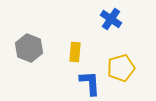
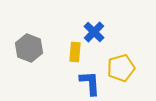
blue cross: moved 17 px left, 13 px down; rotated 10 degrees clockwise
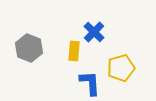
yellow rectangle: moved 1 px left, 1 px up
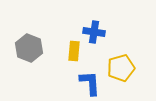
blue cross: rotated 35 degrees counterclockwise
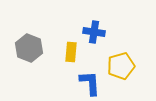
yellow rectangle: moved 3 px left, 1 px down
yellow pentagon: moved 2 px up
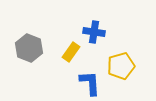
yellow rectangle: rotated 30 degrees clockwise
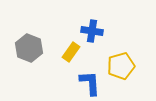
blue cross: moved 2 px left, 1 px up
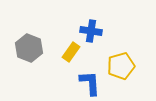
blue cross: moved 1 px left
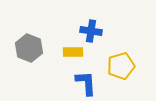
yellow rectangle: moved 2 px right; rotated 54 degrees clockwise
blue L-shape: moved 4 px left
